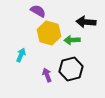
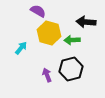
cyan arrow: moved 7 px up; rotated 16 degrees clockwise
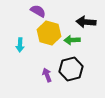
cyan arrow: moved 1 px left, 3 px up; rotated 144 degrees clockwise
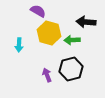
cyan arrow: moved 1 px left
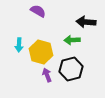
yellow hexagon: moved 8 px left, 19 px down
